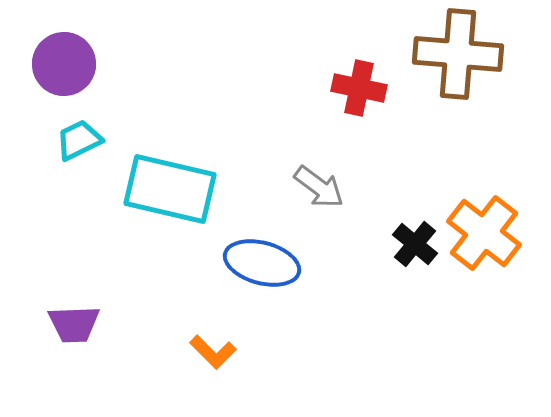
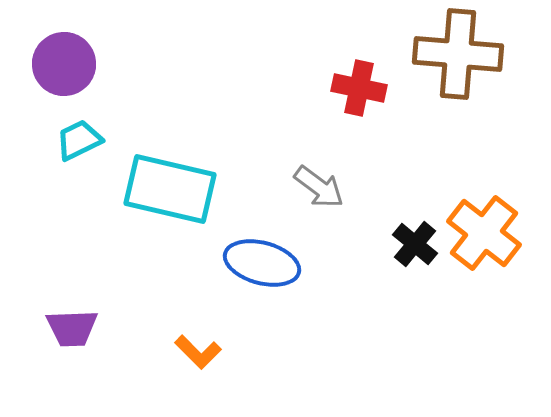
purple trapezoid: moved 2 px left, 4 px down
orange L-shape: moved 15 px left
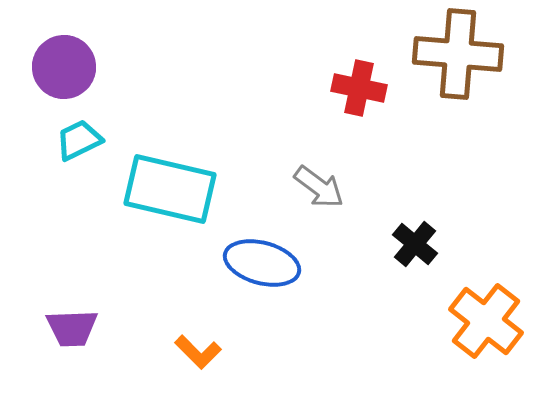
purple circle: moved 3 px down
orange cross: moved 2 px right, 88 px down
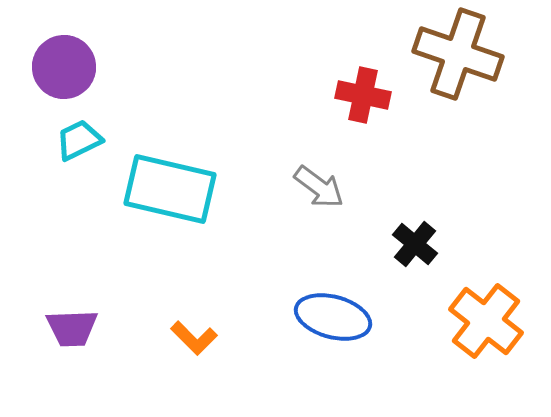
brown cross: rotated 14 degrees clockwise
red cross: moved 4 px right, 7 px down
blue ellipse: moved 71 px right, 54 px down
orange L-shape: moved 4 px left, 14 px up
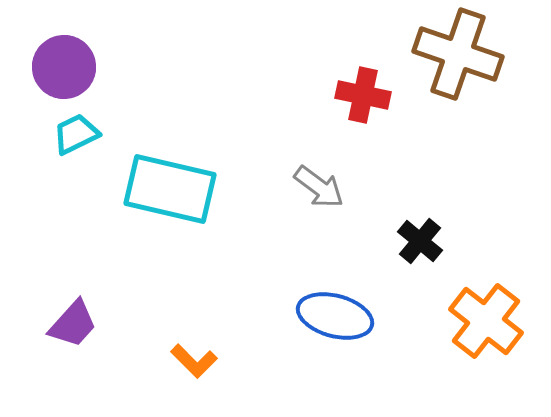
cyan trapezoid: moved 3 px left, 6 px up
black cross: moved 5 px right, 3 px up
blue ellipse: moved 2 px right, 1 px up
purple trapezoid: moved 1 px right, 4 px up; rotated 46 degrees counterclockwise
orange L-shape: moved 23 px down
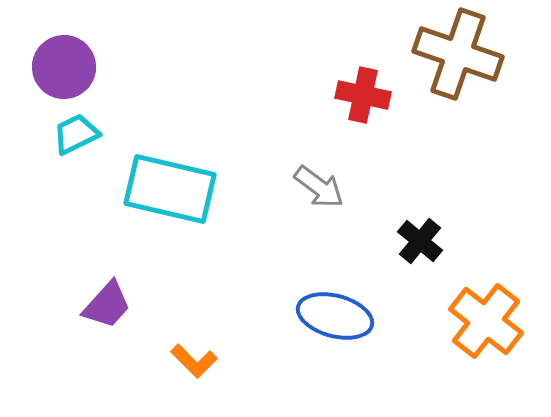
purple trapezoid: moved 34 px right, 19 px up
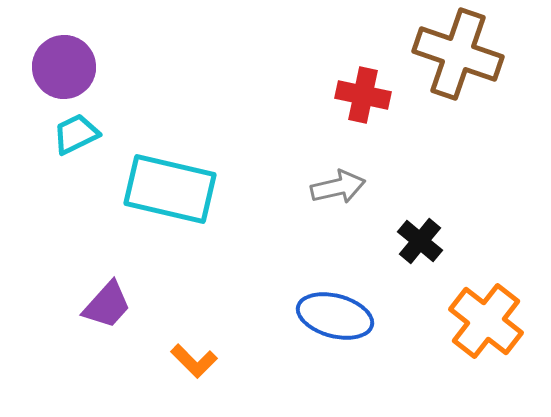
gray arrow: moved 19 px right; rotated 50 degrees counterclockwise
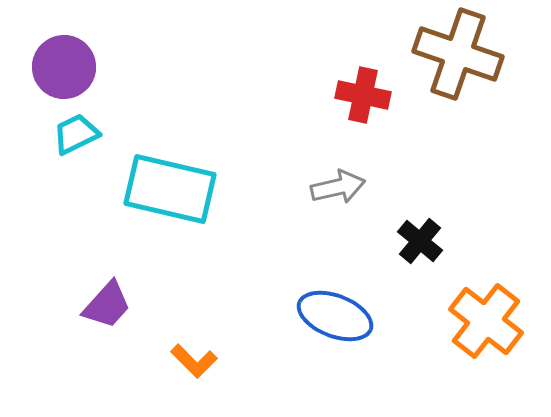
blue ellipse: rotated 6 degrees clockwise
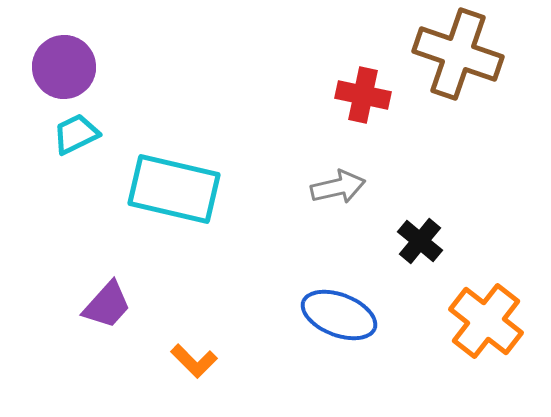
cyan rectangle: moved 4 px right
blue ellipse: moved 4 px right, 1 px up
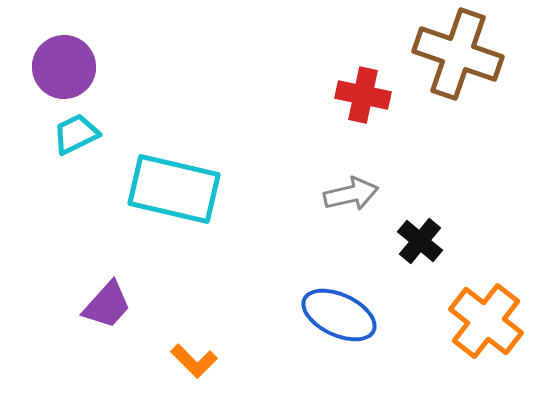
gray arrow: moved 13 px right, 7 px down
blue ellipse: rotated 4 degrees clockwise
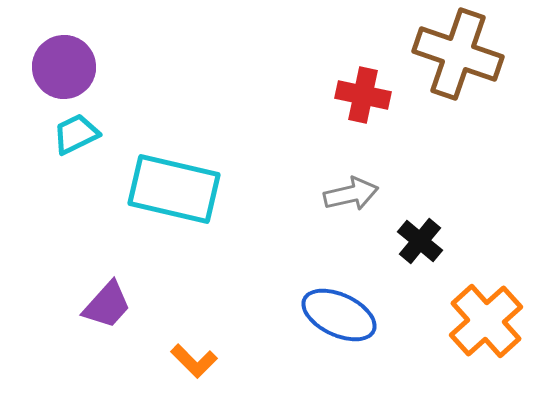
orange cross: rotated 10 degrees clockwise
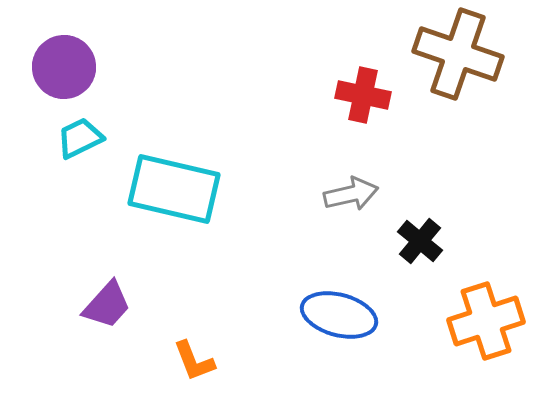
cyan trapezoid: moved 4 px right, 4 px down
blue ellipse: rotated 10 degrees counterclockwise
orange cross: rotated 24 degrees clockwise
orange L-shape: rotated 24 degrees clockwise
